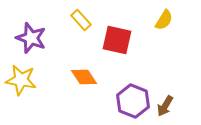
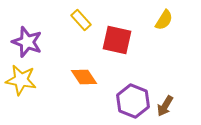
purple star: moved 4 px left, 4 px down
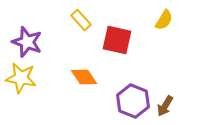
yellow star: moved 2 px up
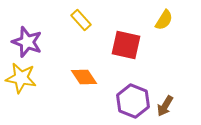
red square: moved 9 px right, 5 px down
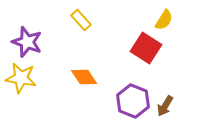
red square: moved 20 px right, 3 px down; rotated 20 degrees clockwise
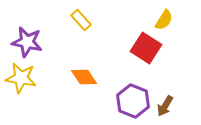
purple star: rotated 8 degrees counterclockwise
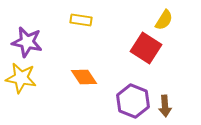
yellow rectangle: rotated 40 degrees counterclockwise
brown arrow: rotated 35 degrees counterclockwise
